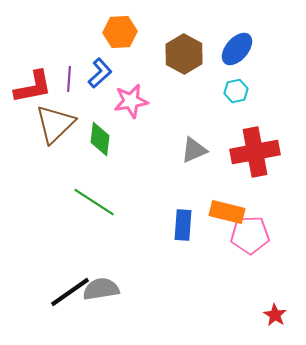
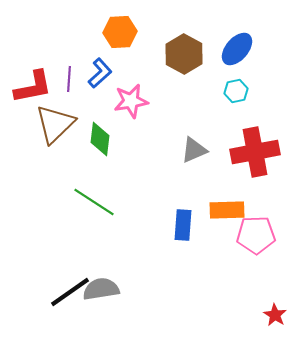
orange rectangle: moved 2 px up; rotated 16 degrees counterclockwise
pink pentagon: moved 6 px right
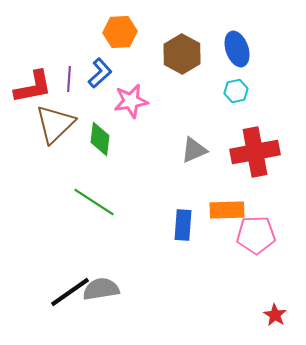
blue ellipse: rotated 60 degrees counterclockwise
brown hexagon: moved 2 px left
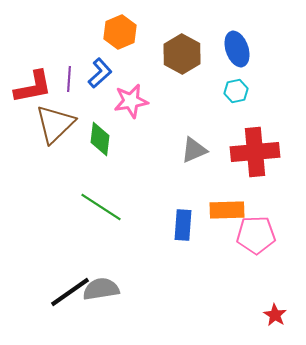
orange hexagon: rotated 20 degrees counterclockwise
red cross: rotated 6 degrees clockwise
green line: moved 7 px right, 5 px down
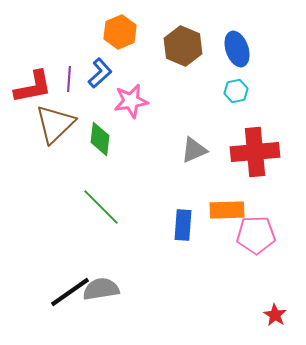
brown hexagon: moved 1 px right, 8 px up; rotated 6 degrees counterclockwise
green line: rotated 12 degrees clockwise
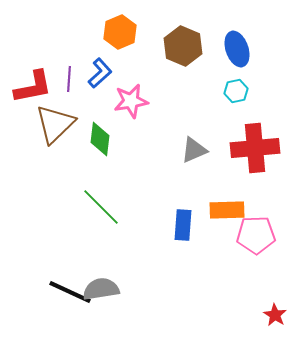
red cross: moved 4 px up
black line: rotated 60 degrees clockwise
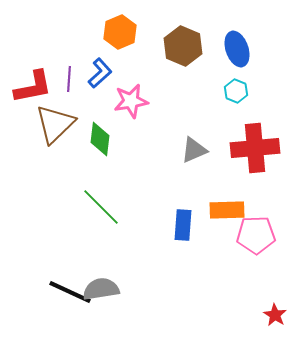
cyan hexagon: rotated 25 degrees counterclockwise
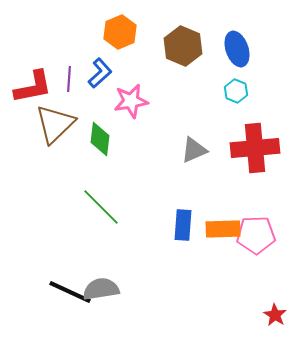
orange rectangle: moved 4 px left, 19 px down
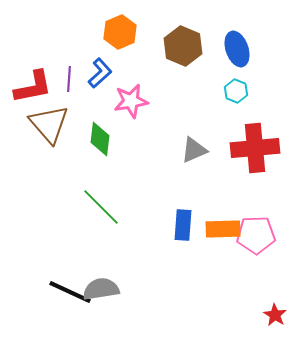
brown triangle: moved 6 px left; rotated 27 degrees counterclockwise
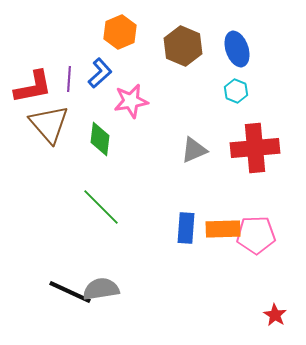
blue rectangle: moved 3 px right, 3 px down
